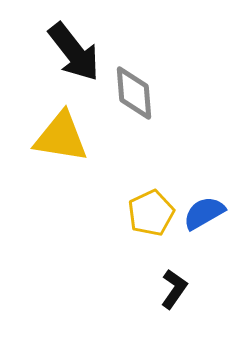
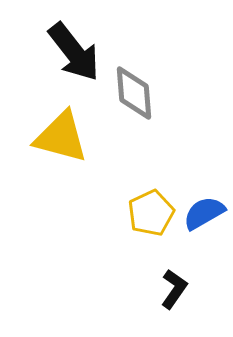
yellow triangle: rotated 6 degrees clockwise
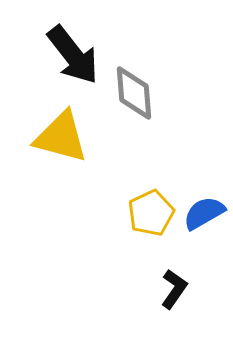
black arrow: moved 1 px left, 3 px down
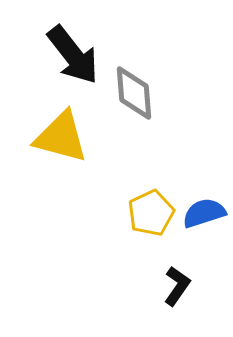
blue semicircle: rotated 12 degrees clockwise
black L-shape: moved 3 px right, 3 px up
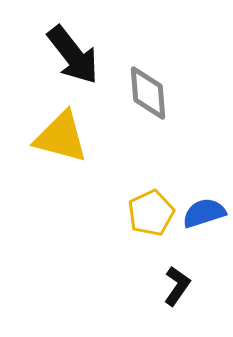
gray diamond: moved 14 px right
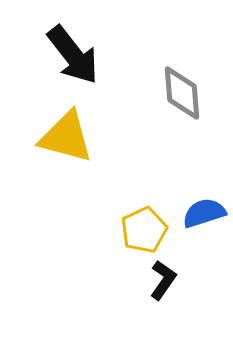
gray diamond: moved 34 px right
yellow triangle: moved 5 px right
yellow pentagon: moved 7 px left, 17 px down
black L-shape: moved 14 px left, 6 px up
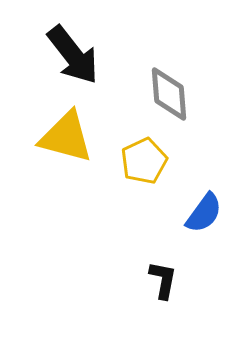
gray diamond: moved 13 px left, 1 px down
blue semicircle: rotated 144 degrees clockwise
yellow pentagon: moved 69 px up
black L-shape: rotated 24 degrees counterclockwise
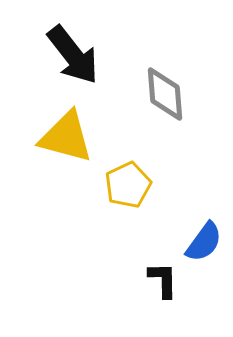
gray diamond: moved 4 px left
yellow pentagon: moved 16 px left, 24 px down
blue semicircle: moved 29 px down
black L-shape: rotated 12 degrees counterclockwise
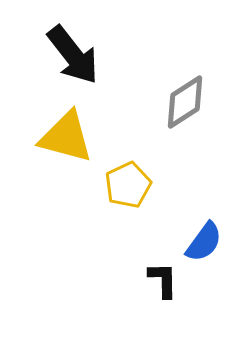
gray diamond: moved 20 px right, 8 px down; rotated 62 degrees clockwise
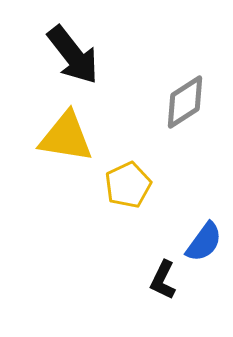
yellow triangle: rotated 6 degrees counterclockwise
black L-shape: rotated 153 degrees counterclockwise
